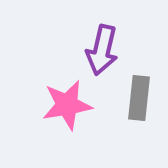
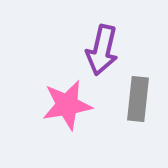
gray rectangle: moved 1 px left, 1 px down
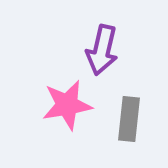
gray rectangle: moved 9 px left, 20 px down
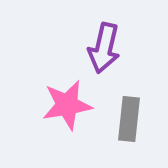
purple arrow: moved 2 px right, 2 px up
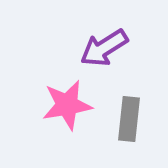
purple arrow: rotated 45 degrees clockwise
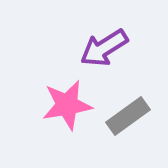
gray rectangle: moved 1 px left, 3 px up; rotated 48 degrees clockwise
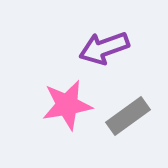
purple arrow: rotated 12 degrees clockwise
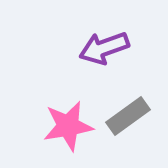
pink star: moved 1 px right, 21 px down
